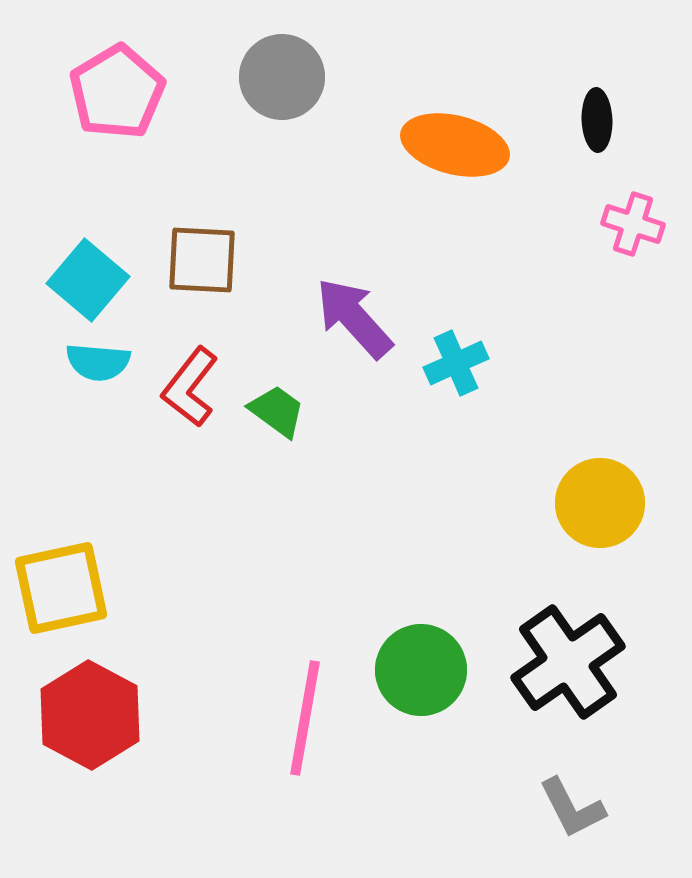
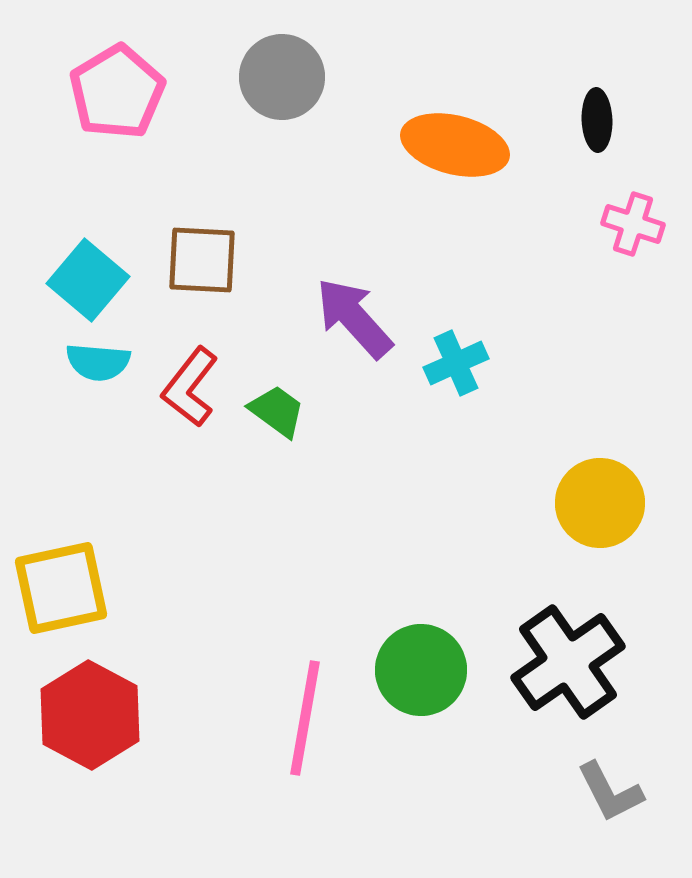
gray L-shape: moved 38 px right, 16 px up
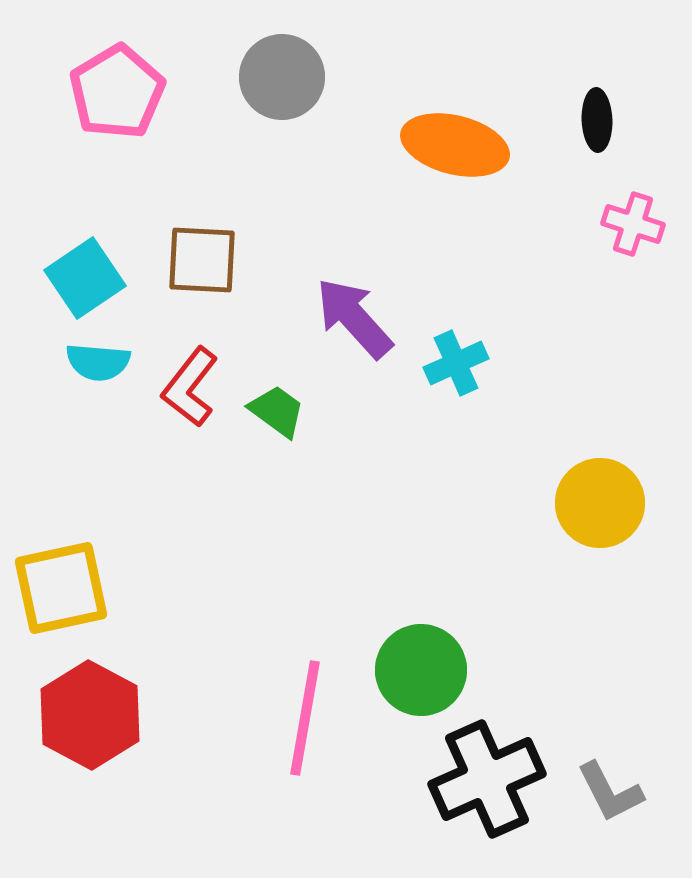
cyan square: moved 3 px left, 2 px up; rotated 16 degrees clockwise
black cross: moved 81 px left, 117 px down; rotated 11 degrees clockwise
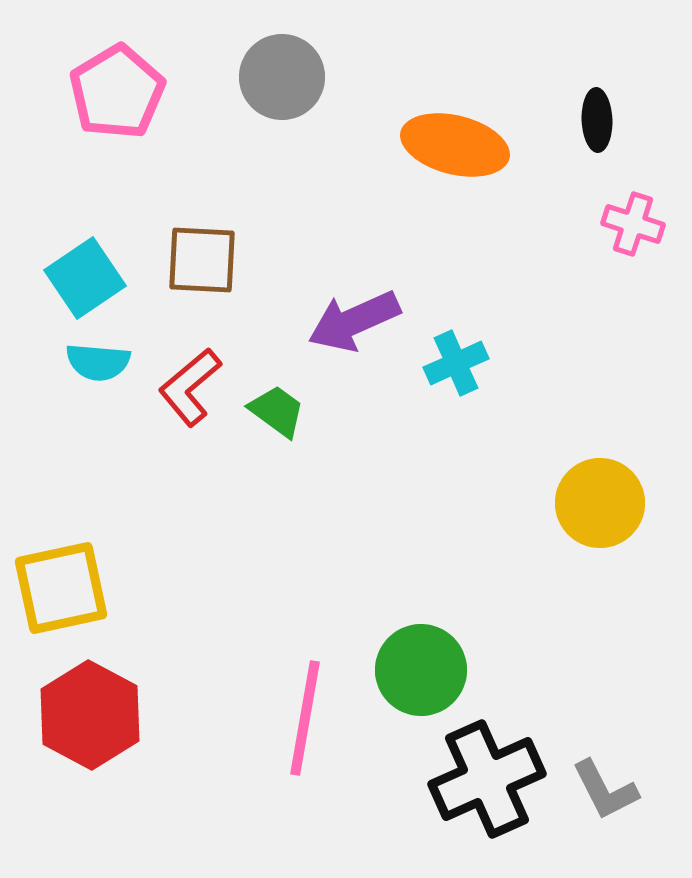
purple arrow: moved 3 px down; rotated 72 degrees counterclockwise
red L-shape: rotated 12 degrees clockwise
gray L-shape: moved 5 px left, 2 px up
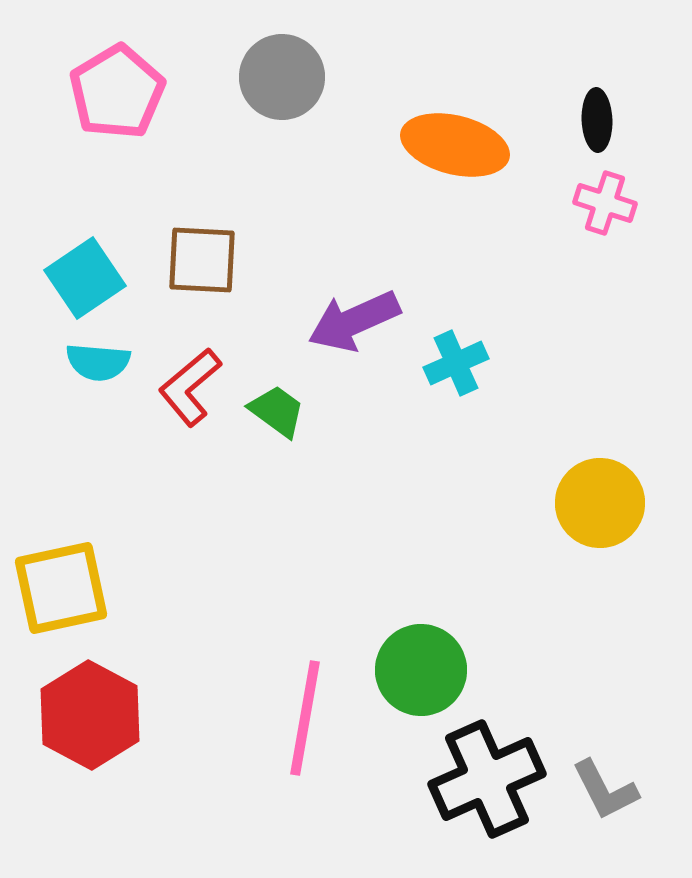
pink cross: moved 28 px left, 21 px up
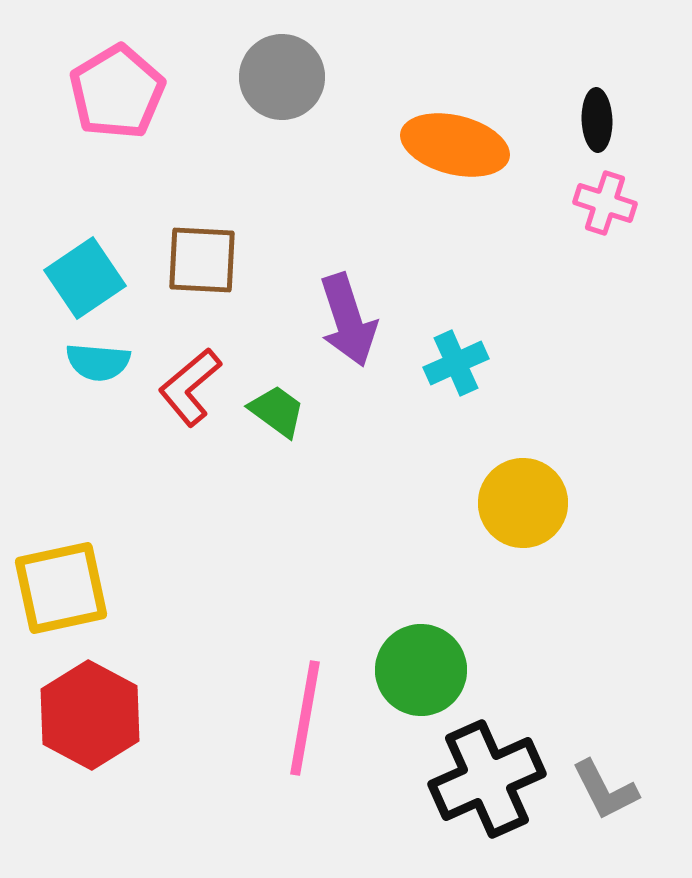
purple arrow: moved 6 px left, 1 px up; rotated 84 degrees counterclockwise
yellow circle: moved 77 px left
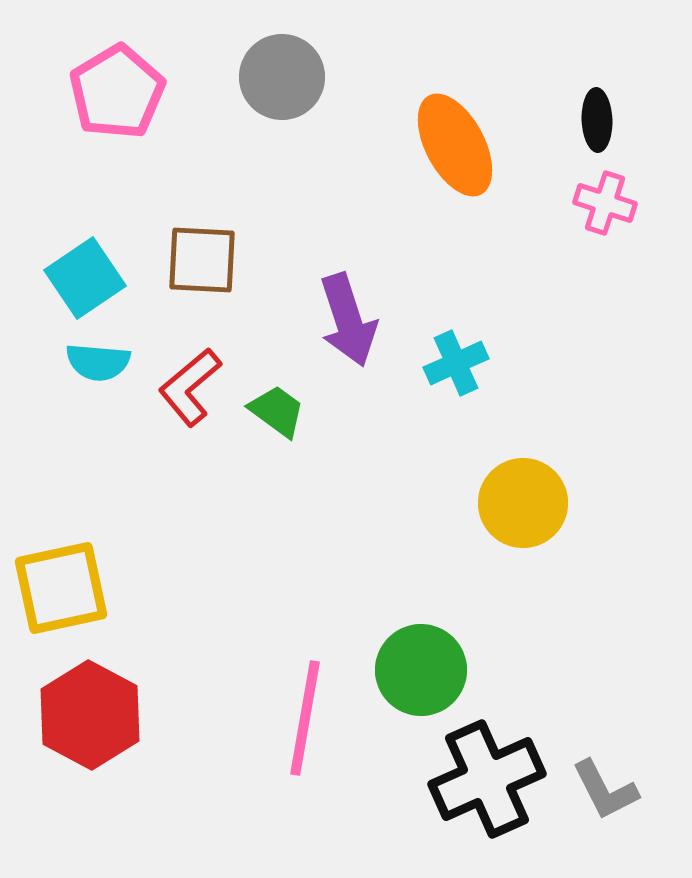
orange ellipse: rotated 48 degrees clockwise
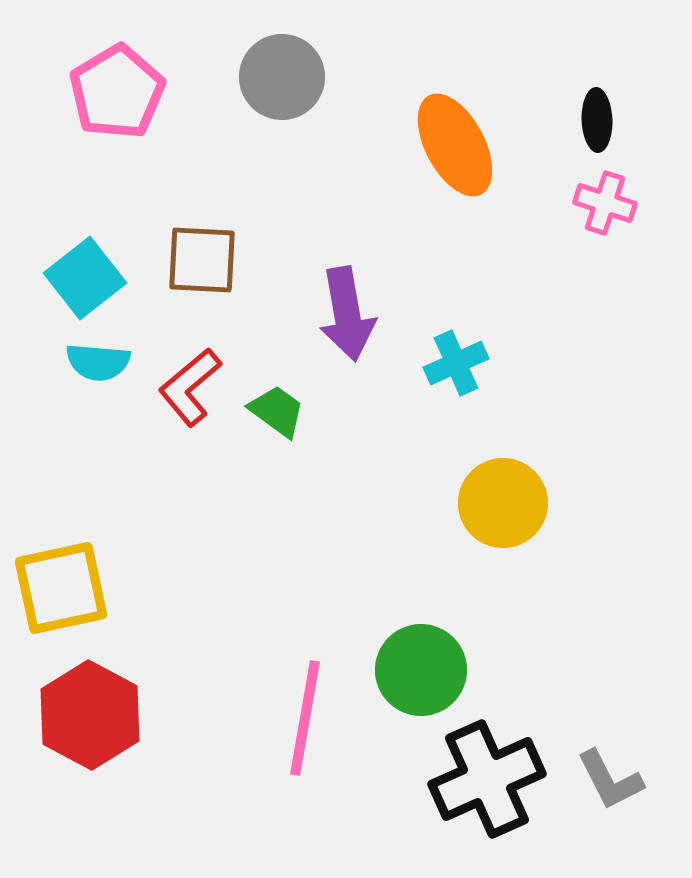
cyan square: rotated 4 degrees counterclockwise
purple arrow: moved 1 px left, 6 px up; rotated 8 degrees clockwise
yellow circle: moved 20 px left
gray L-shape: moved 5 px right, 10 px up
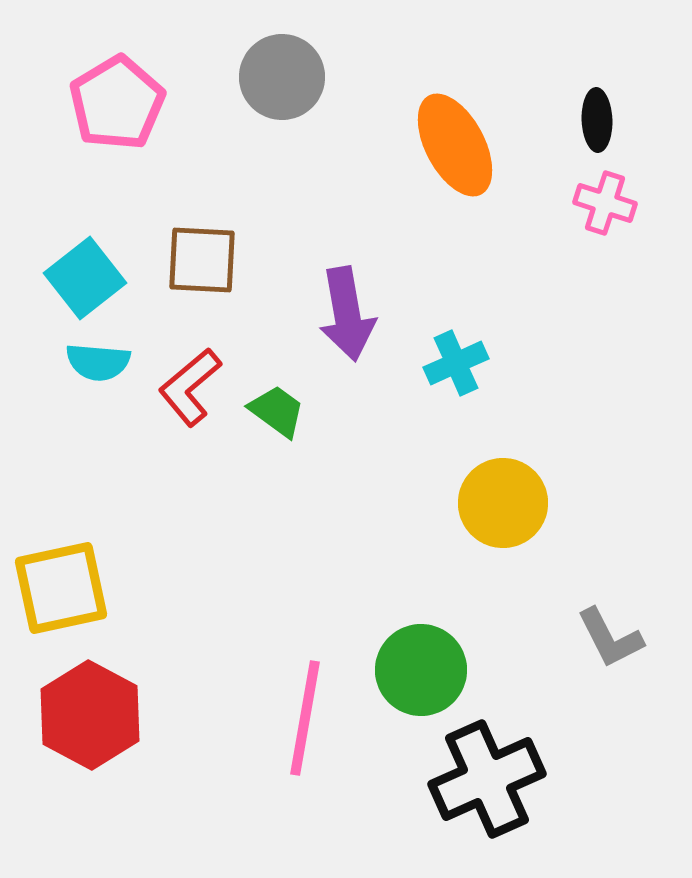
pink pentagon: moved 11 px down
gray L-shape: moved 142 px up
